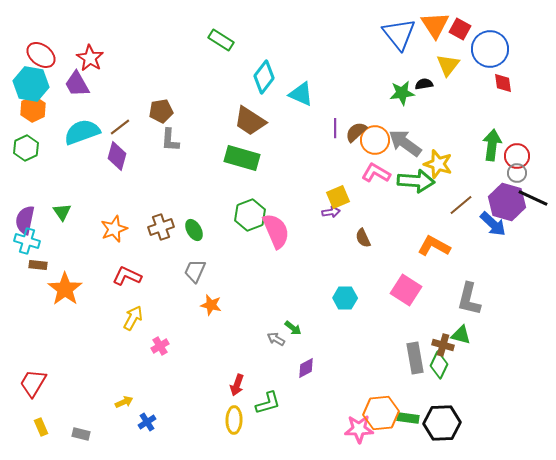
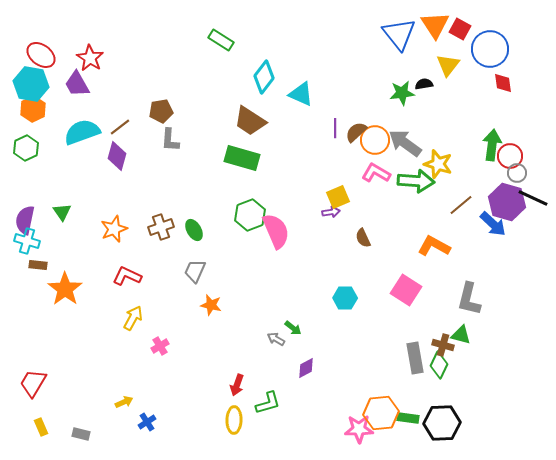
red circle at (517, 156): moved 7 px left
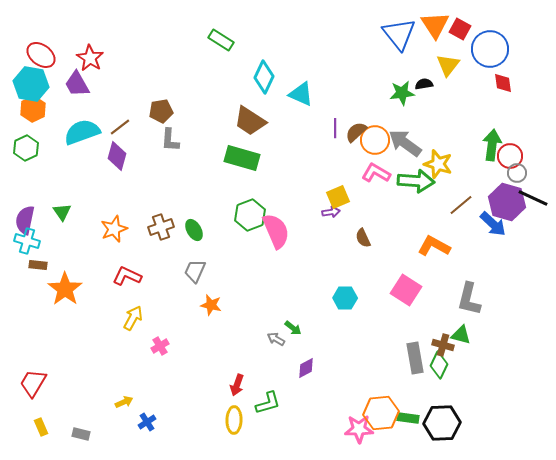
cyan diamond at (264, 77): rotated 12 degrees counterclockwise
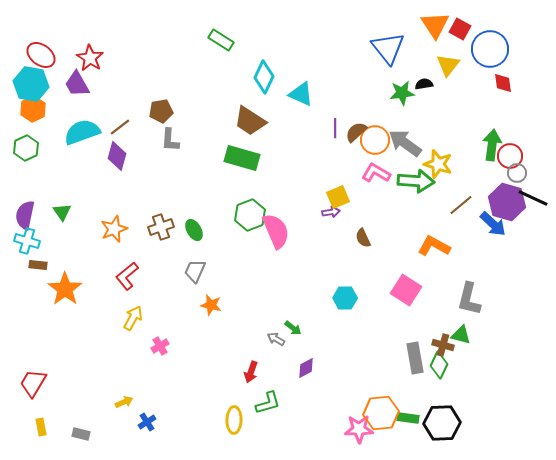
blue triangle at (399, 34): moved 11 px left, 14 px down
purple semicircle at (25, 220): moved 5 px up
red L-shape at (127, 276): rotated 64 degrees counterclockwise
red arrow at (237, 385): moved 14 px right, 13 px up
yellow rectangle at (41, 427): rotated 12 degrees clockwise
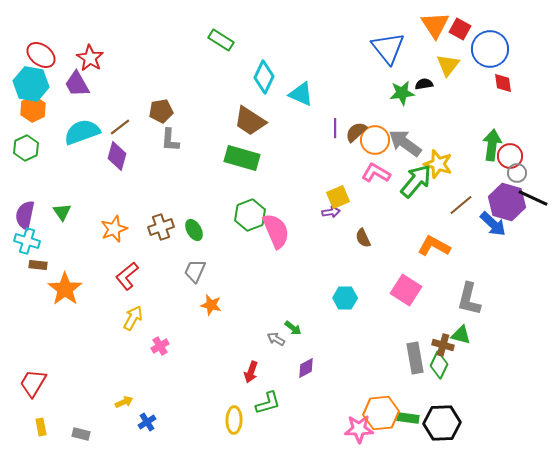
green arrow at (416, 181): rotated 54 degrees counterclockwise
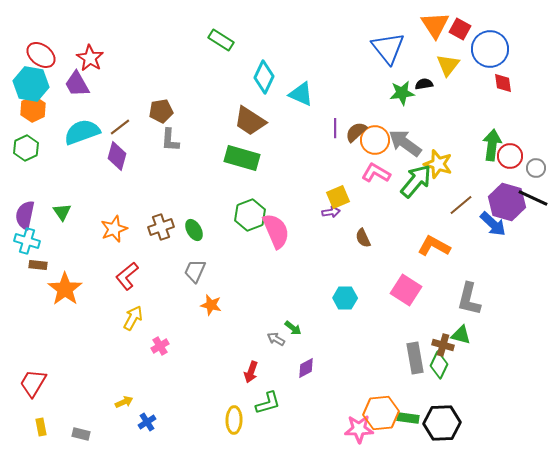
gray circle at (517, 173): moved 19 px right, 5 px up
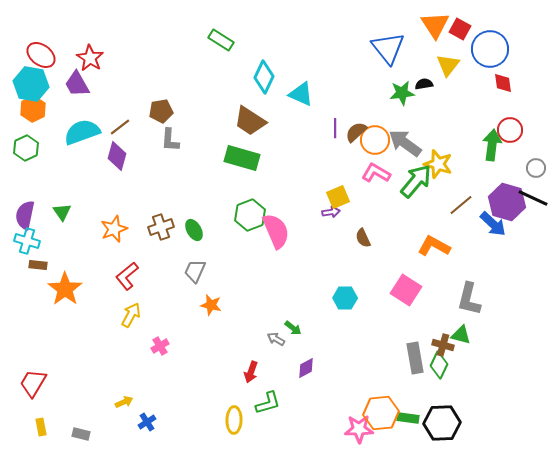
red circle at (510, 156): moved 26 px up
yellow arrow at (133, 318): moved 2 px left, 3 px up
